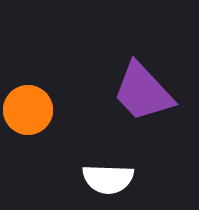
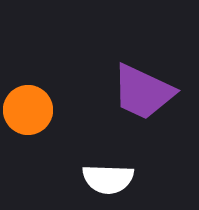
purple trapezoid: rotated 22 degrees counterclockwise
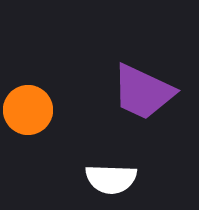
white semicircle: moved 3 px right
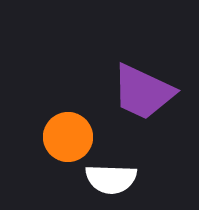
orange circle: moved 40 px right, 27 px down
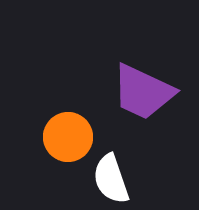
white semicircle: rotated 69 degrees clockwise
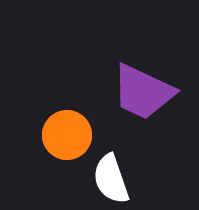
orange circle: moved 1 px left, 2 px up
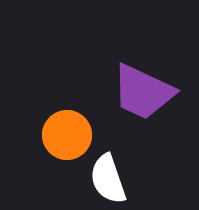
white semicircle: moved 3 px left
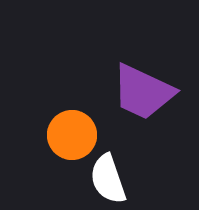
orange circle: moved 5 px right
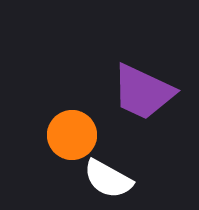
white semicircle: rotated 42 degrees counterclockwise
